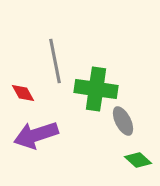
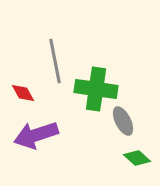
green diamond: moved 1 px left, 2 px up
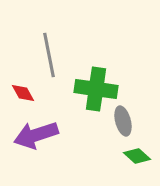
gray line: moved 6 px left, 6 px up
gray ellipse: rotated 12 degrees clockwise
green diamond: moved 2 px up
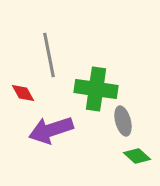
purple arrow: moved 15 px right, 5 px up
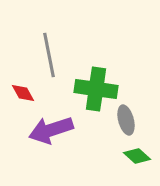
gray ellipse: moved 3 px right, 1 px up
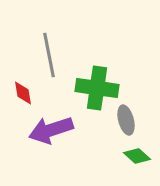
green cross: moved 1 px right, 1 px up
red diamond: rotated 20 degrees clockwise
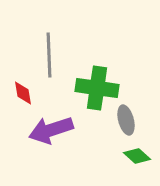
gray line: rotated 9 degrees clockwise
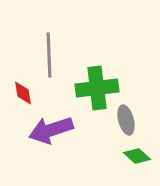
green cross: rotated 15 degrees counterclockwise
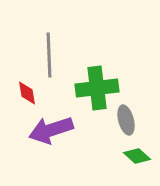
red diamond: moved 4 px right
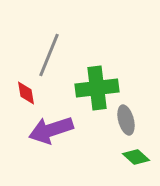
gray line: rotated 24 degrees clockwise
red diamond: moved 1 px left
green diamond: moved 1 px left, 1 px down
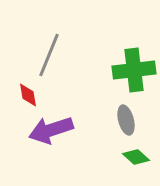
green cross: moved 37 px right, 18 px up
red diamond: moved 2 px right, 2 px down
